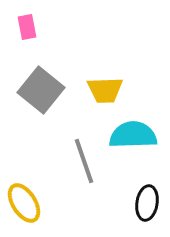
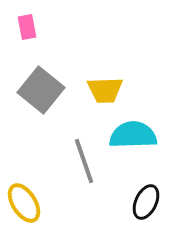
black ellipse: moved 1 px left, 1 px up; rotated 16 degrees clockwise
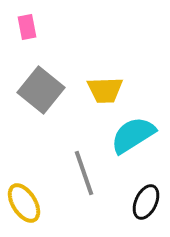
cyan semicircle: rotated 30 degrees counterclockwise
gray line: moved 12 px down
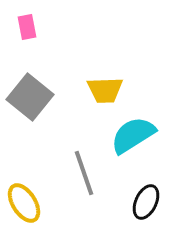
gray square: moved 11 px left, 7 px down
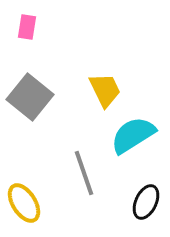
pink rectangle: rotated 20 degrees clockwise
yellow trapezoid: rotated 114 degrees counterclockwise
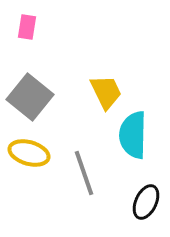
yellow trapezoid: moved 1 px right, 2 px down
cyan semicircle: rotated 57 degrees counterclockwise
yellow ellipse: moved 5 px right, 50 px up; rotated 42 degrees counterclockwise
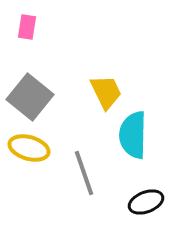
yellow ellipse: moved 5 px up
black ellipse: rotated 44 degrees clockwise
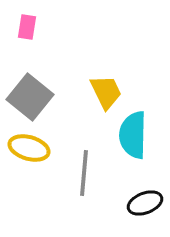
gray line: rotated 24 degrees clockwise
black ellipse: moved 1 px left, 1 px down
